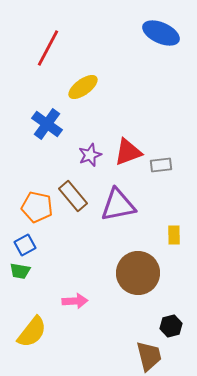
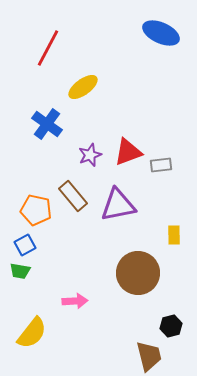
orange pentagon: moved 1 px left, 3 px down
yellow semicircle: moved 1 px down
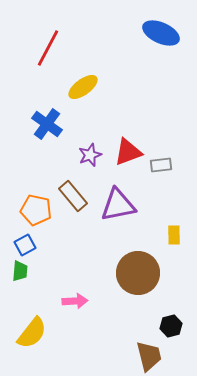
green trapezoid: rotated 95 degrees counterclockwise
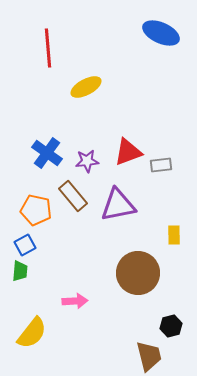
red line: rotated 33 degrees counterclockwise
yellow ellipse: moved 3 px right; rotated 8 degrees clockwise
blue cross: moved 29 px down
purple star: moved 3 px left, 6 px down; rotated 15 degrees clockwise
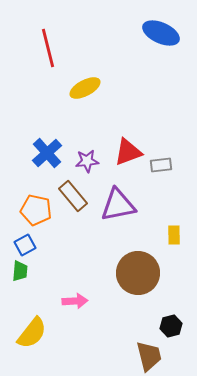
red line: rotated 9 degrees counterclockwise
yellow ellipse: moved 1 px left, 1 px down
blue cross: rotated 12 degrees clockwise
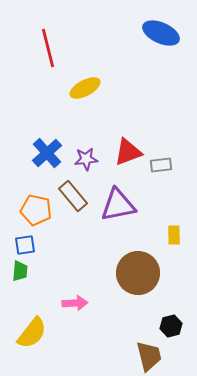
purple star: moved 1 px left, 2 px up
blue square: rotated 20 degrees clockwise
pink arrow: moved 2 px down
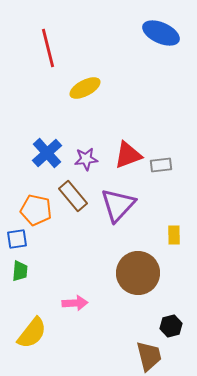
red triangle: moved 3 px down
purple triangle: rotated 36 degrees counterclockwise
blue square: moved 8 px left, 6 px up
